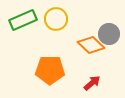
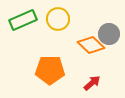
yellow circle: moved 2 px right
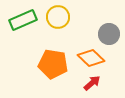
yellow circle: moved 2 px up
orange diamond: moved 13 px down
orange pentagon: moved 3 px right, 6 px up; rotated 8 degrees clockwise
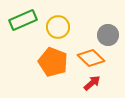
yellow circle: moved 10 px down
gray circle: moved 1 px left, 1 px down
orange pentagon: moved 2 px up; rotated 12 degrees clockwise
